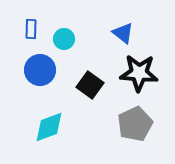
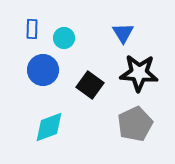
blue rectangle: moved 1 px right
blue triangle: rotated 20 degrees clockwise
cyan circle: moved 1 px up
blue circle: moved 3 px right
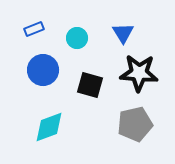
blue rectangle: moved 2 px right; rotated 66 degrees clockwise
cyan circle: moved 13 px right
black square: rotated 20 degrees counterclockwise
gray pentagon: rotated 12 degrees clockwise
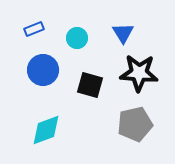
cyan diamond: moved 3 px left, 3 px down
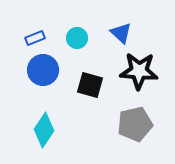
blue rectangle: moved 1 px right, 9 px down
blue triangle: moved 2 px left; rotated 15 degrees counterclockwise
black star: moved 2 px up
cyan diamond: moved 2 px left; rotated 36 degrees counterclockwise
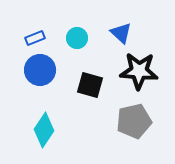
blue circle: moved 3 px left
gray pentagon: moved 1 px left, 3 px up
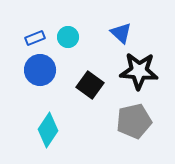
cyan circle: moved 9 px left, 1 px up
black square: rotated 20 degrees clockwise
cyan diamond: moved 4 px right
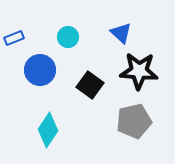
blue rectangle: moved 21 px left
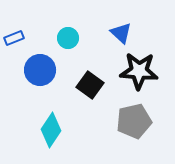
cyan circle: moved 1 px down
cyan diamond: moved 3 px right
